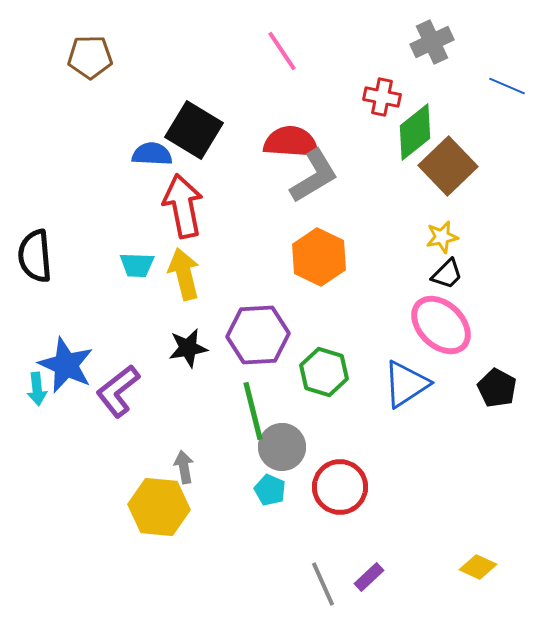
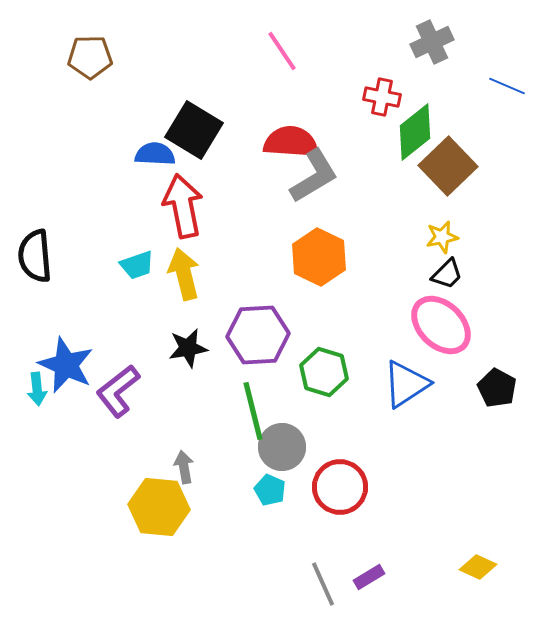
blue semicircle: moved 3 px right
cyan trapezoid: rotated 21 degrees counterclockwise
purple rectangle: rotated 12 degrees clockwise
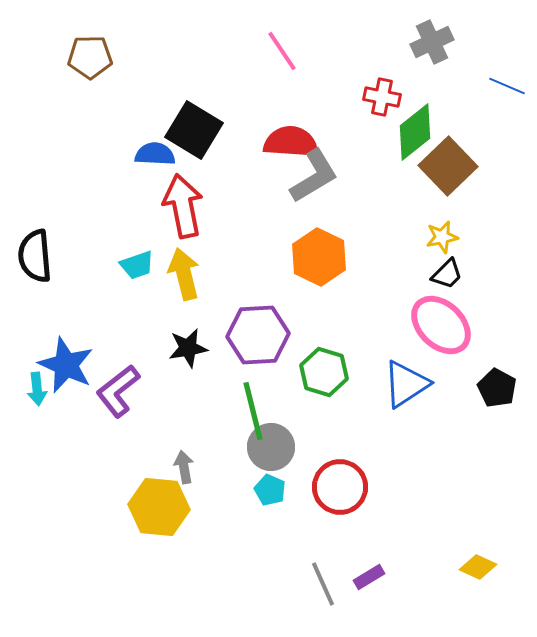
gray circle: moved 11 px left
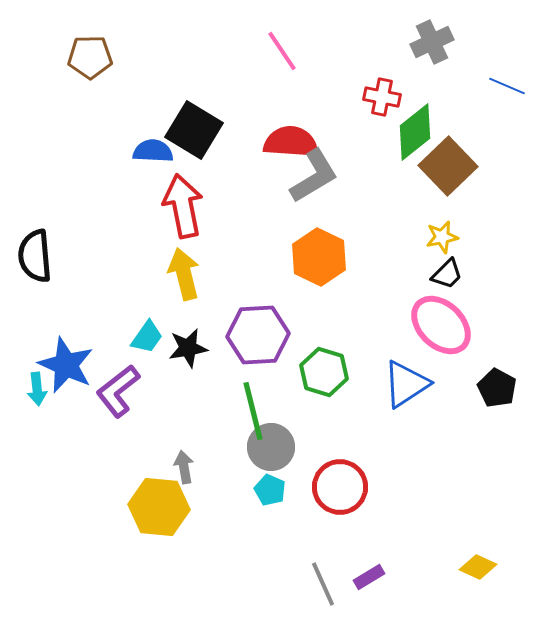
blue semicircle: moved 2 px left, 3 px up
cyan trapezoid: moved 10 px right, 72 px down; rotated 36 degrees counterclockwise
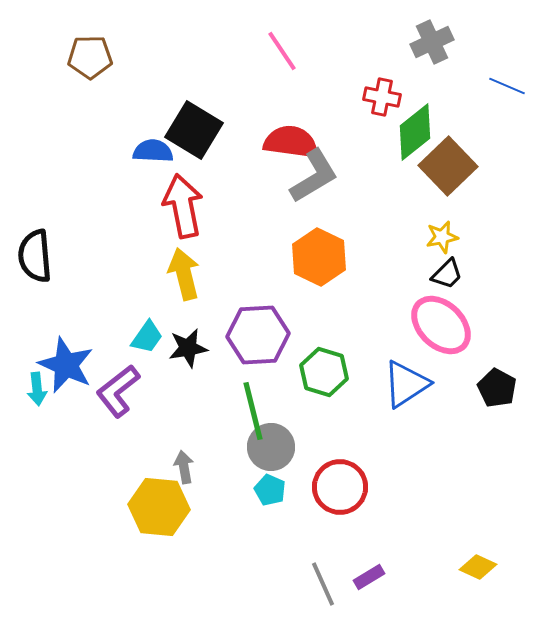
red semicircle: rotated 4 degrees clockwise
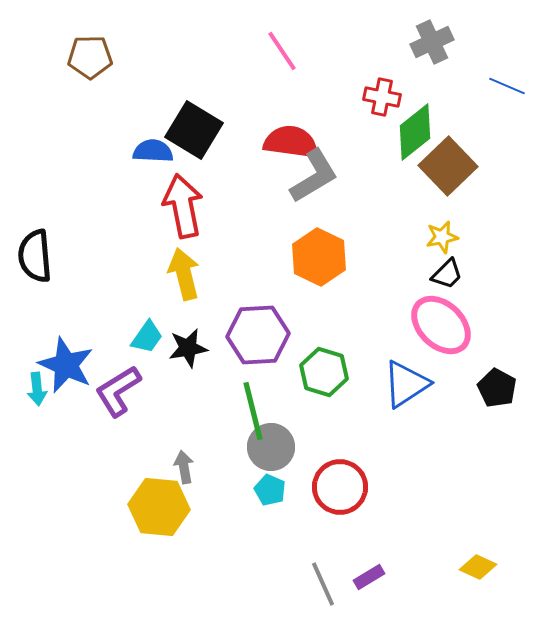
purple L-shape: rotated 6 degrees clockwise
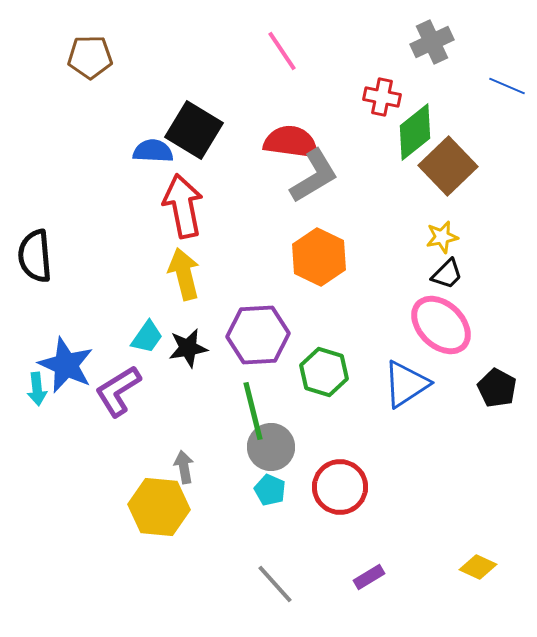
gray line: moved 48 px left; rotated 18 degrees counterclockwise
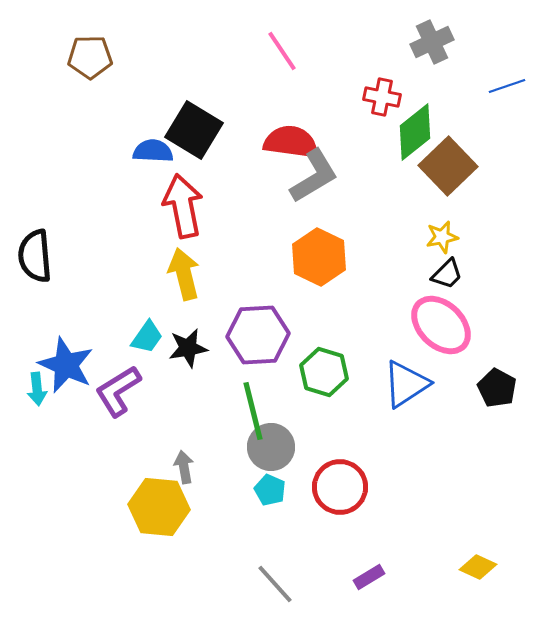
blue line: rotated 42 degrees counterclockwise
